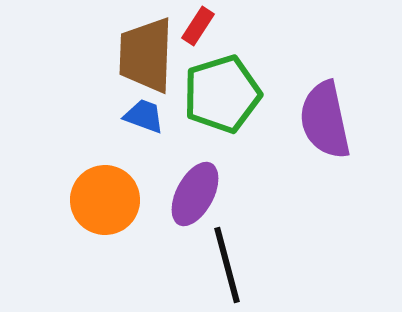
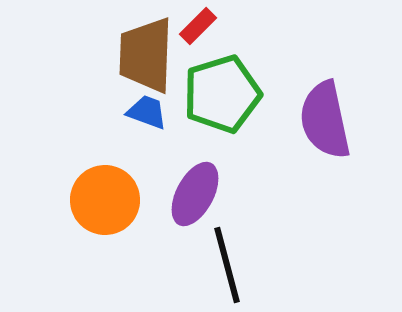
red rectangle: rotated 12 degrees clockwise
blue trapezoid: moved 3 px right, 4 px up
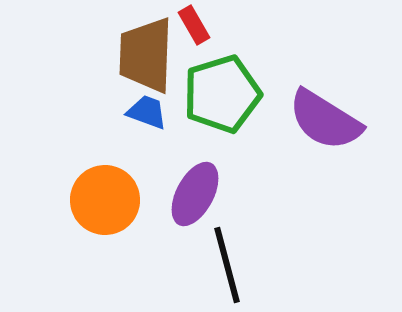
red rectangle: moved 4 px left, 1 px up; rotated 75 degrees counterclockwise
purple semicircle: rotated 46 degrees counterclockwise
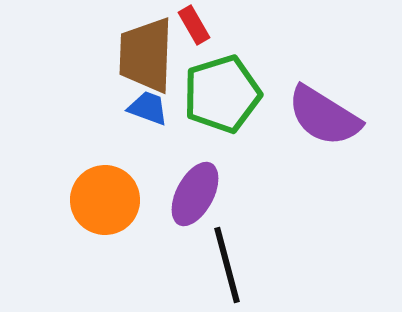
blue trapezoid: moved 1 px right, 4 px up
purple semicircle: moved 1 px left, 4 px up
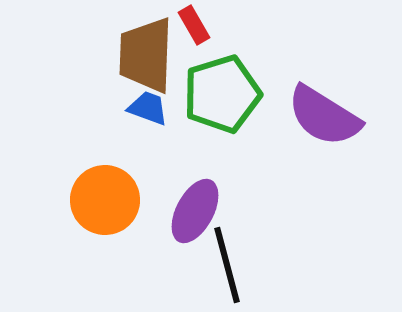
purple ellipse: moved 17 px down
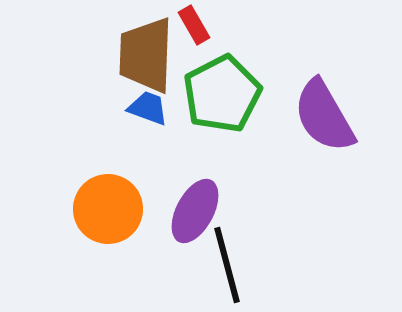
green pentagon: rotated 10 degrees counterclockwise
purple semicircle: rotated 28 degrees clockwise
orange circle: moved 3 px right, 9 px down
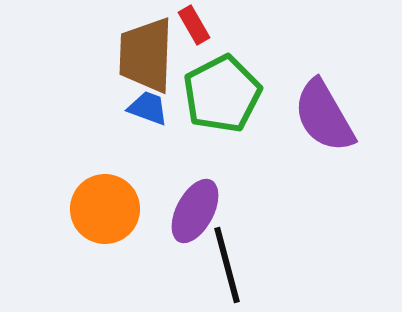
orange circle: moved 3 px left
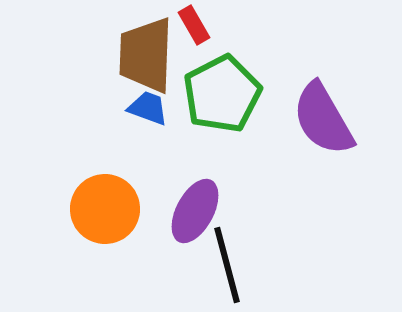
purple semicircle: moved 1 px left, 3 px down
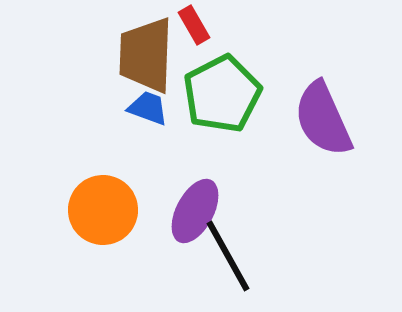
purple semicircle: rotated 6 degrees clockwise
orange circle: moved 2 px left, 1 px down
black line: moved 1 px right, 9 px up; rotated 14 degrees counterclockwise
